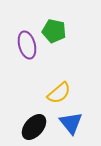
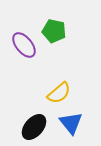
purple ellipse: moved 3 px left; rotated 24 degrees counterclockwise
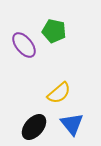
blue triangle: moved 1 px right, 1 px down
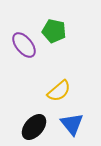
yellow semicircle: moved 2 px up
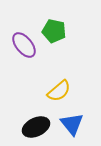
black ellipse: moved 2 px right; rotated 24 degrees clockwise
